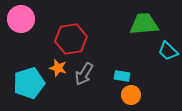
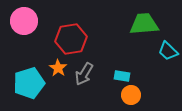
pink circle: moved 3 px right, 2 px down
orange star: rotated 18 degrees clockwise
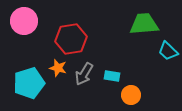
orange star: rotated 18 degrees counterclockwise
cyan rectangle: moved 10 px left
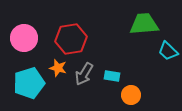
pink circle: moved 17 px down
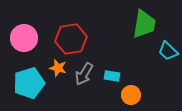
green trapezoid: rotated 104 degrees clockwise
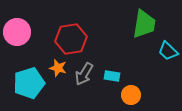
pink circle: moved 7 px left, 6 px up
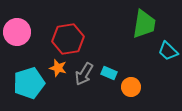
red hexagon: moved 3 px left
cyan rectangle: moved 3 px left, 3 px up; rotated 14 degrees clockwise
orange circle: moved 8 px up
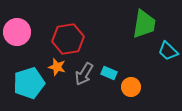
orange star: moved 1 px left, 1 px up
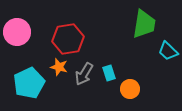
orange star: moved 2 px right
cyan rectangle: rotated 49 degrees clockwise
cyan pentagon: rotated 8 degrees counterclockwise
orange circle: moved 1 px left, 2 px down
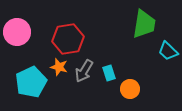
gray arrow: moved 3 px up
cyan pentagon: moved 2 px right, 1 px up
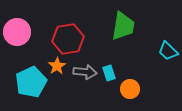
green trapezoid: moved 21 px left, 2 px down
orange star: moved 2 px left, 1 px up; rotated 24 degrees clockwise
gray arrow: moved 1 px right, 1 px down; rotated 115 degrees counterclockwise
